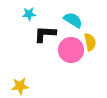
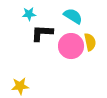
cyan semicircle: moved 4 px up
black L-shape: moved 3 px left, 1 px up
pink circle: moved 4 px up
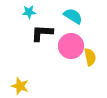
cyan star: moved 2 px up
yellow semicircle: moved 15 px down
yellow star: rotated 24 degrees clockwise
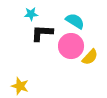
cyan star: moved 2 px right, 2 px down
cyan semicircle: moved 2 px right, 5 px down
yellow semicircle: rotated 54 degrees clockwise
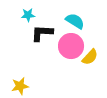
cyan star: moved 3 px left, 1 px down
yellow star: rotated 30 degrees counterclockwise
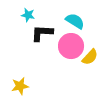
cyan star: rotated 16 degrees clockwise
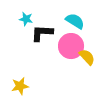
cyan star: moved 2 px left, 4 px down
yellow semicircle: moved 3 px left; rotated 84 degrees counterclockwise
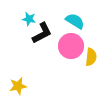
cyan star: moved 3 px right
black L-shape: rotated 150 degrees clockwise
yellow semicircle: moved 4 px right; rotated 48 degrees clockwise
yellow star: moved 2 px left
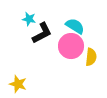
cyan semicircle: moved 5 px down
yellow star: moved 2 px up; rotated 30 degrees clockwise
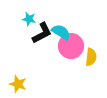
cyan semicircle: moved 14 px left, 6 px down
